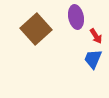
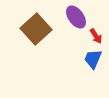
purple ellipse: rotated 25 degrees counterclockwise
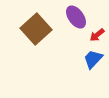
red arrow: moved 1 px right, 1 px up; rotated 84 degrees clockwise
blue trapezoid: rotated 20 degrees clockwise
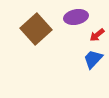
purple ellipse: rotated 65 degrees counterclockwise
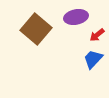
brown square: rotated 8 degrees counterclockwise
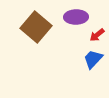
purple ellipse: rotated 10 degrees clockwise
brown square: moved 2 px up
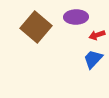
red arrow: rotated 21 degrees clockwise
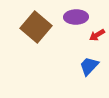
red arrow: rotated 14 degrees counterclockwise
blue trapezoid: moved 4 px left, 7 px down
